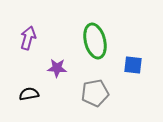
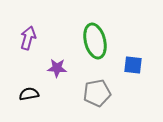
gray pentagon: moved 2 px right
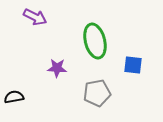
purple arrow: moved 7 px right, 21 px up; rotated 100 degrees clockwise
black semicircle: moved 15 px left, 3 px down
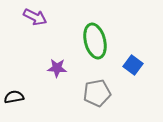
blue square: rotated 30 degrees clockwise
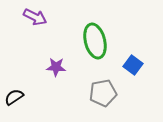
purple star: moved 1 px left, 1 px up
gray pentagon: moved 6 px right
black semicircle: rotated 24 degrees counterclockwise
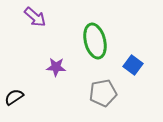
purple arrow: rotated 15 degrees clockwise
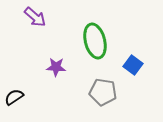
gray pentagon: moved 1 px up; rotated 20 degrees clockwise
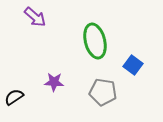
purple star: moved 2 px left, 15 px down
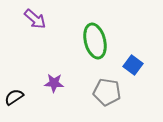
purple arrow: moved 2 px down
purple star: moved 1 px down
gray pentagon: moved 4 px right
